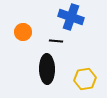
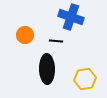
orange circle: moved 2 px right, 3 px down
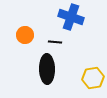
black line: moved 1 px left, 1 px down
yellow hexagon: moved 8 px right, 1 px up
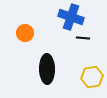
orange circle: moved 2 px up
black line: moved 28 px right, 4 px up
yellow hexagon: moved 1 px left, 1 px up
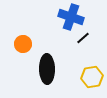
orange circle: moved 2 px left, 11 px down
black line: rotated 48 degrees counterclockwise
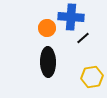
blue cross: rotated 15 degrees counterclockwise
orange circle: moved 24 px right, 16 px up
black ellipse: moved 1 px right, 7 px up
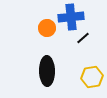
blue cross: rotated 10 degrees counterclockwise
black ellipse: moved 1 px left, 9 px down
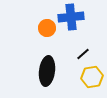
black line: moved 16 px down
black ellipse: rotated 8 degrees clockwise
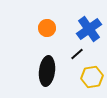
blue cross: moved 18 px right, 12 px down; rotated 30 degrees counterclockwise
black line: moved 6 px left
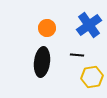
blue cross: moved 4 px up
black line: moved 1 px down; rotated 48 degrees clockwise
black ellipse: moved 5 px left, 9 px up
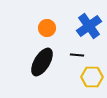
blue cross: moved 1 px down
black ellipse: rotated 24 degrees clockwise
yellow hexagon: rotated 10 degrees clockwise
